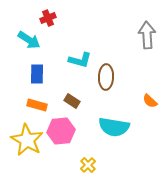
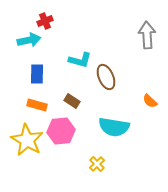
red cross: moved 3 px left, 3 px down
cyan arrow: rotated 45 degrees counterclockwise
brown ellipse: rotated 25 degrees counterclockwise
yellow cross: moved 9 px right, 1 px up
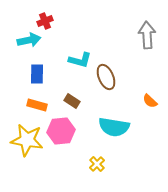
yellow star: rotated 20 degrees counterclockwise
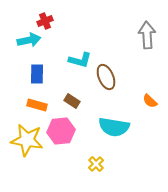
yellow cross: moved 1 px left
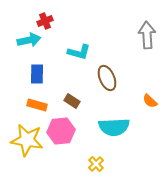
cyan L-shape: moved 1 px left, 8 px up
brown ellipse: moved 1 px right, 1 px down
cyan semicircle: rotated 12 degrees counterclockwise
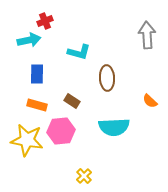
brown ellipse: rotated 20 degrees clockwise
yellow cross: moved 12 px left, 12 px down
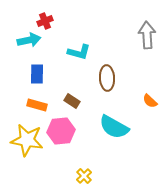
cyan semicircle: rotated 32 degrees clockwise
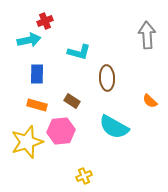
yellow star: moved 2 px down; rotated 28 degrees counterclockwise
yellow cross: rotated 21 degrees clockwise
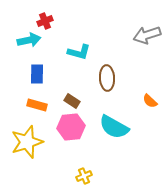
gray arrow: rotated 104 degrees counterclockwise
pink hexagon: moved 10 px right, 4 px up
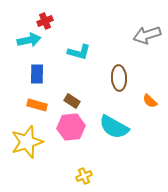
brown ellipse: moved 12 px right
